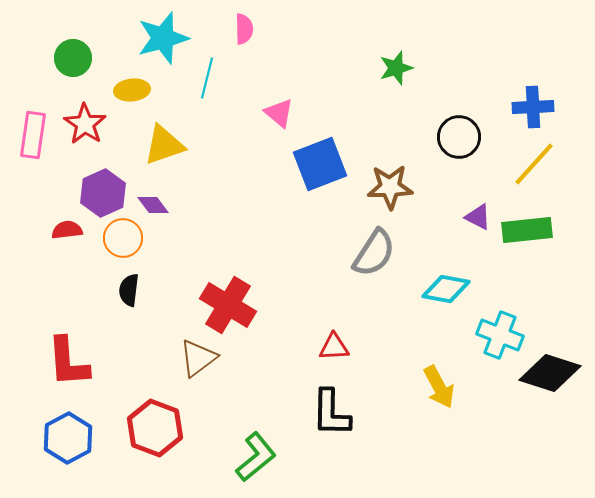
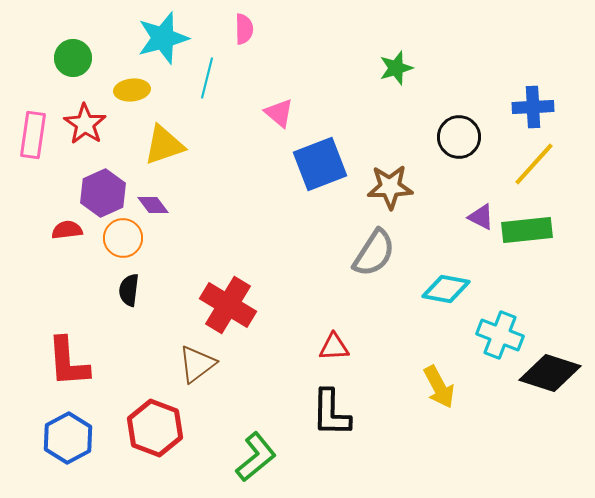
purple triangle: moved 3 px right
brown triangle: moved 1 px left, 6 px down
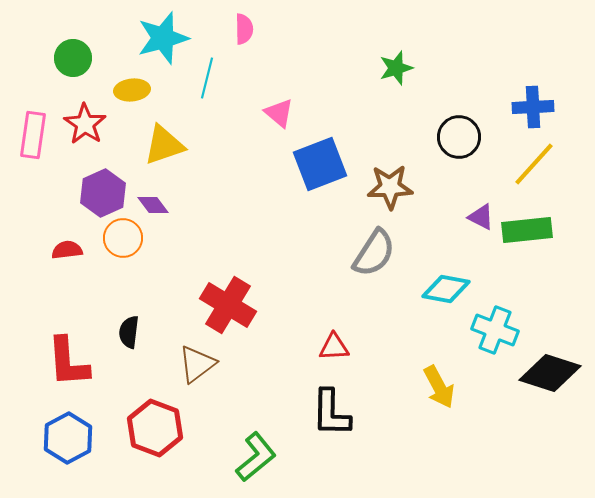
red semicircle: moved 20 px down
black semicircle: moved 42 px down
cyan cross: moved 5 px left, 5 px up
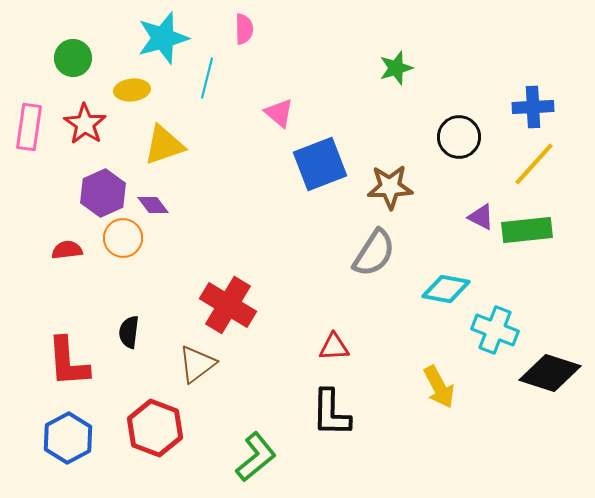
pink rectangle: moved 4 px left, 8 px up
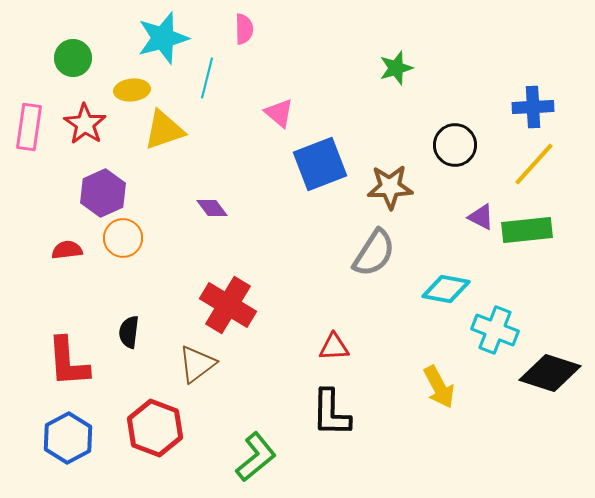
black circle: moved 4 px left, 8 px down
yellow triangle: moved 15 px up
purple diamond: moved 59 px right, 3 px down
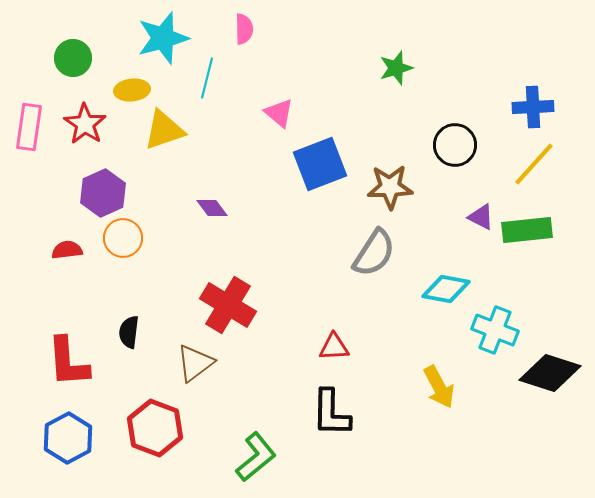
brown triangle: moved 2 px left, 1 px up
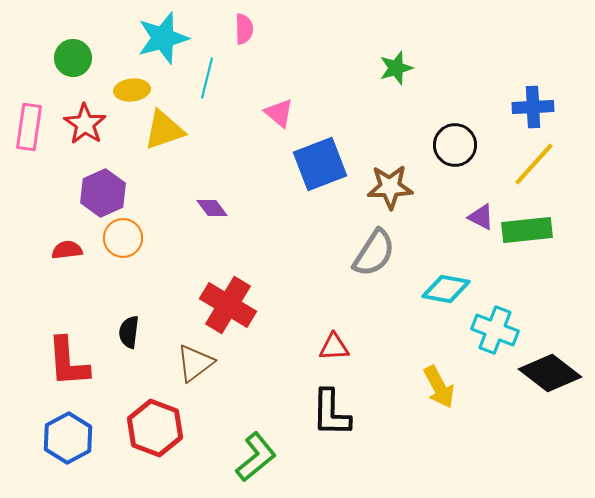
black diamond: rotated 20 degrees clockwise
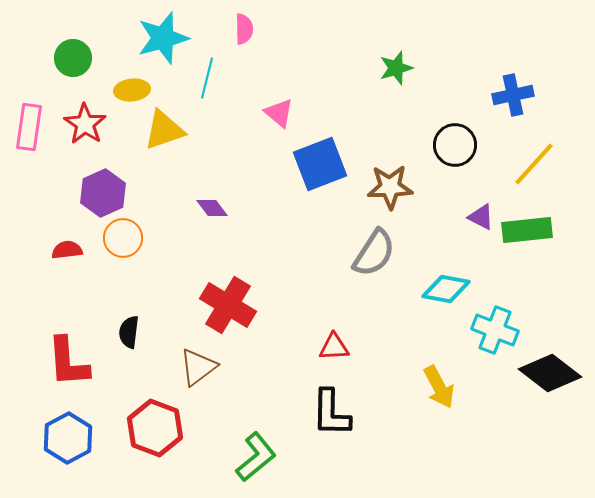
blue cross: moved 20 px left, 12 px up; rotated 9 degrees counterclockwise
brown triangle: moved 3 px right, 4 px down
